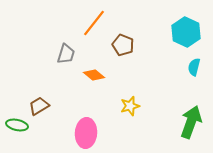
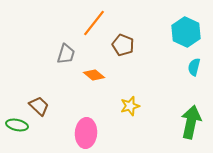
brown trapezoid: rotated 75 degrees clockwise
green arrow: rotated 8 degrees counterclockwise
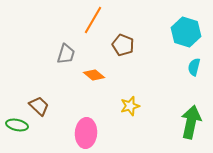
orange line: moved 1 px left, 3 px up; rotated 8 degrees counterclockwise
cyan hexagon: rotated 8 degrees counterclockwise
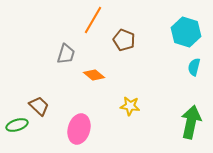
brown pentagon: moved 1 px right, 5 px up
yellow star: rotated 24 degrees clockwise
green ellipse: rotated 30 degrees counterclockwise
pink ellipse: moved 7 px left, 4 px up; rotated 12 degrees clockwise
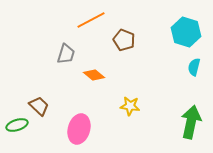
orange line: moved 2 px left; rotated 32 degrees clockwise
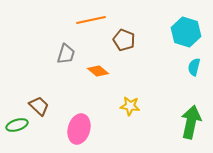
orange line: rotated 16 degrees clockwise
orange diamond: moved 4 px right, 4 px up
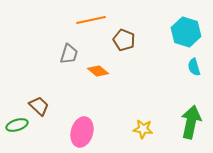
gray trapezoid: moved 3 px right
cyan semicircle: rotated 30 degrees counterclockwise
yellow star: moved 13 px right, 23 px down
pink ellipse: moved 3 px right, 3 px down
